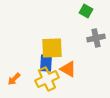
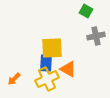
gray cross: moved 2 px up
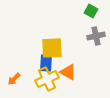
green square: moved 5 px right
orange triangle: moved 3 px down
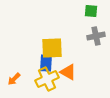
green square: rotated 24 degrees counterclockwise
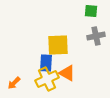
yellow square: moved 6 px right, 3 px up
orange triangle: moved 1 px left, 1 px down
orange arrow: moved 4 px down
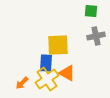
yellow cross: rotated 10 degrees counterclockwise
orange arrow: moved 8 px right
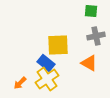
blue rectangle: rotated 54 degrees counterclockwise
orange triangle: moved 22 px right, 10 px up
orange arrow: moved 2 px left
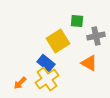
green square: moved 14 px left, 10 px down
yellow square: moved 4 px up; rotated 30 degrees counterclockwise
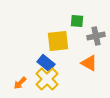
yellow square: rotated 25 degrees clockwise
yellow cross: rotated 10 degrees counterclockwise
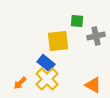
orange triangle: moved 4 px right, 22 px down
